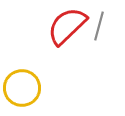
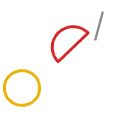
red semicircle: moved 15 px down
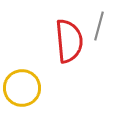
red semicircle: moved 2 px right; rotated 129 degrees clockwise
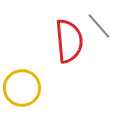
gray line: rotated 56 degrees counterclockwise
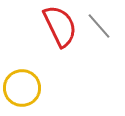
red semicircle: moved 9 px left, 15 px up; rotated 21 degrees counterclockwise
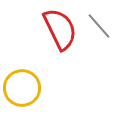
red semicircle: moved 3 px down
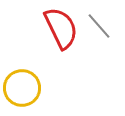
red semicircle: moved 1 px right, 1 px up
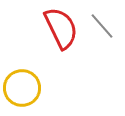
gray line: moved 3 px right
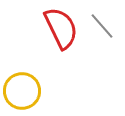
yellow circle: moved 3 px down
